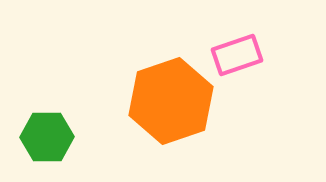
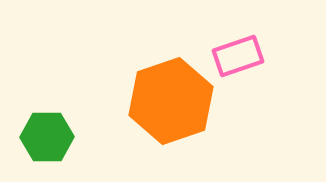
pink rectangle: moved 1 px right, 1 px down
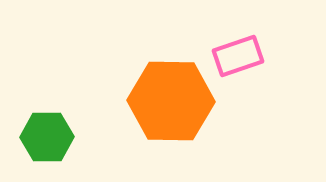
orange hexagon: rotated 20 degrees clockwise
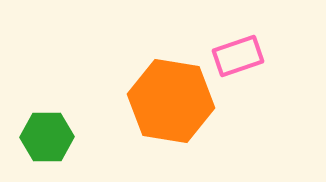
orange hexagon: rotated 8 degrees clockwise
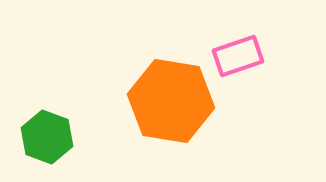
green hexagon: rotated 21 degrees clockwise
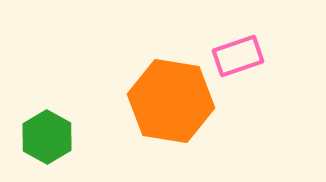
green hexagon: rotated 9 degrees clockwise
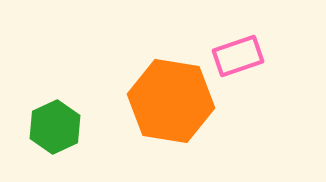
green hexagon: moved 8 px right, 10 px up; rotated 6 degrees clockwise
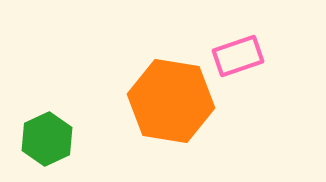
green hexagon: moved 8 px left, 12 px down
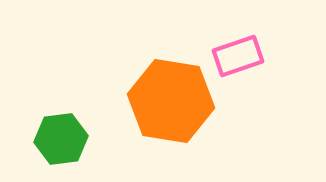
green hexagon: moved 14 px right; rotated 18 degrees clockwise
